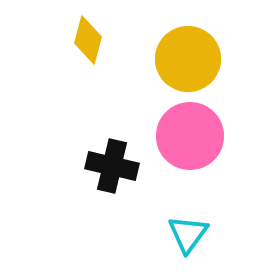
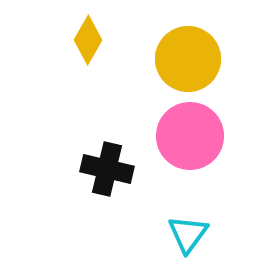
yellow diamond: rotated 15 degrees clockwise
black cross: moved 5 px left, 3 px down
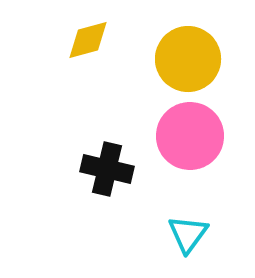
yellow diamond: rotated 45 degrees clockwise
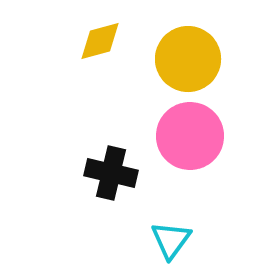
yellow diamond: moved 12 px right, 1 px down
black cross: moved 4 px right, 4 px down
cyan triangle: moved 17 px left, 6 px down
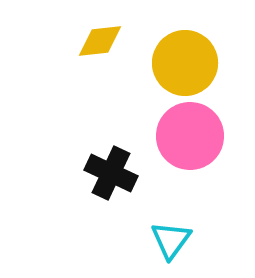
yellow diamond: rotated 9 degrees clockwise
yellow circle: moved 3 px left, 4 px down
black cross: rotated 12 degrees clockwise
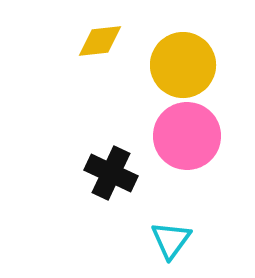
yellow circle: moved 2 px left, 2 px down
pink circle: moved 3 px left
